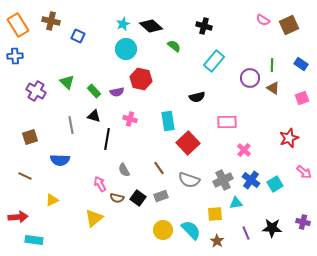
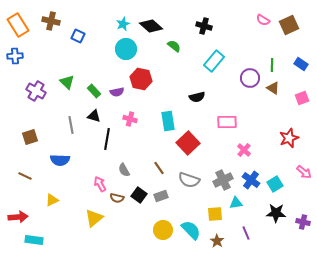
black square at (138, 198): moved 1 px right, 3 px up
black star at (272, 228): moved 4 px right, 15 px up
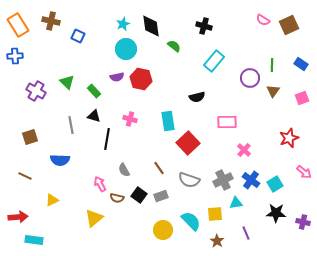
black diamond at (151, 26): rotated 40 degrees clockwise
brown triangle at (273, 88): moved 3 px down; rotated 32 degrees clockwise
purple semicircle at (117, 92): moved 15 px up
cyan semicircle at (191, 230): moved 9 px up
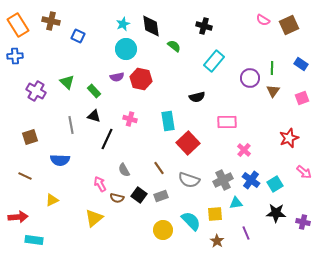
green line at (272, 65): moved 3 px down
black line at (107, 139): rotated 15 degrees clockwise
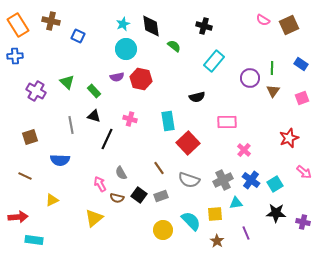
gray semicircle at (124, 170): moved 3 px left, 3 px down
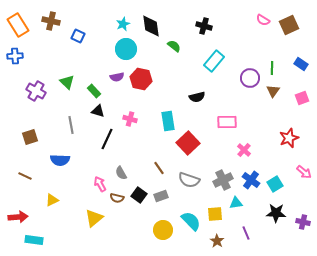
black triangle at (94, 116): moved 4 px right, 5 px up
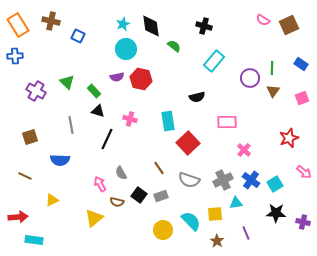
brown semicircle at (117, 198): moved 4 px down
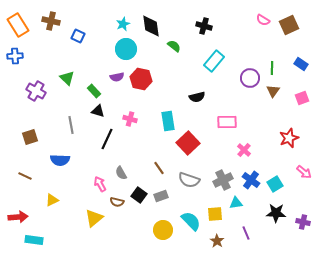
green triangle at (67, 82): moved 4 px up
